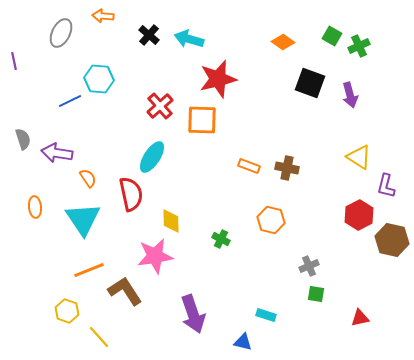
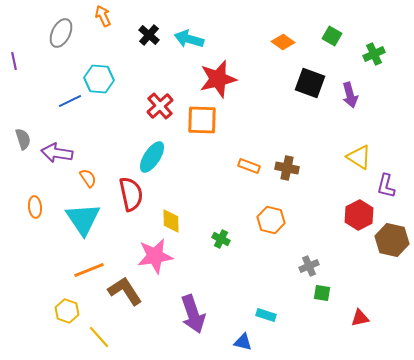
orange arrow at (103, 16): rotated 60 degrees clockwise
green cross at (359, 46): moved 15 px right, 8 px down
green square at (316, 294): moved 6 px right, 1 px up
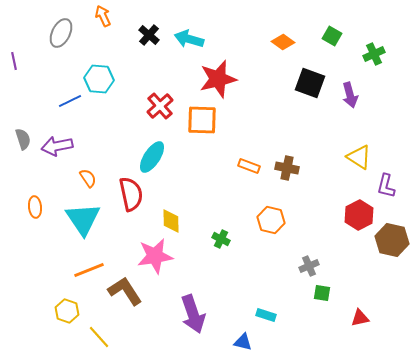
purple arrow at (57, 153): moved 7 px up; rotated 20 degrees counterclockwise
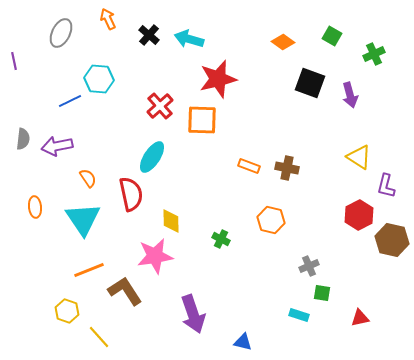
orange arrow at (103, 16): moved 5 px right, 3 px down
gray semicircle at (23, 139): rotated 25 degrees clockwise
cyan rectangle at (266, 315): moved 33 px right
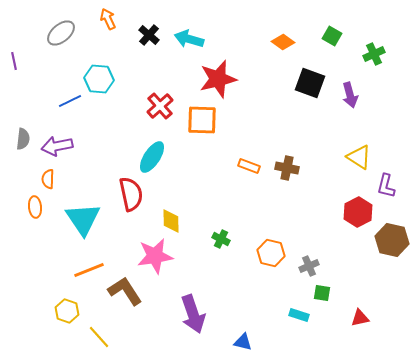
gray ellipse at (61, 33): rotated 24 degrees clockwise
orange semicircle at (88, 178): moved 40 px left, 1 px down; rotated 144 degrees counterclockwise
red hexagon at (359, 215): moved 1 px left, 3 px up
orange hexagon at (271, 220): moved 33 px down
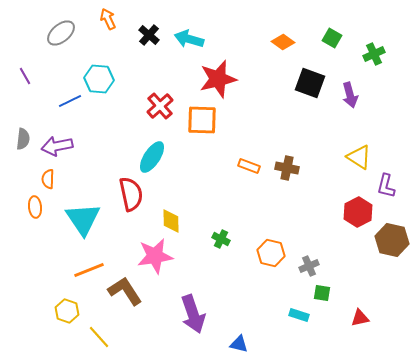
green square at (332, 36): moved 2 px down
purple line at (14, 61): moved 11 px right, 15 px down; rotated 18 degrees counterclockwise
blue triangle at (243, 342): moved 4 px left, 2 px down
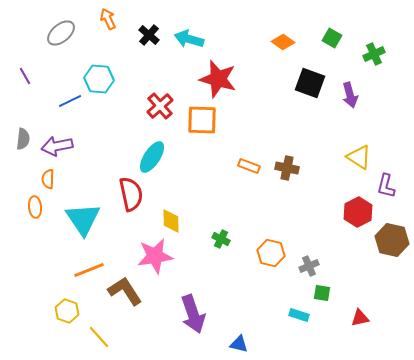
red star at (218, 79): rotated 30 degrees clockwise
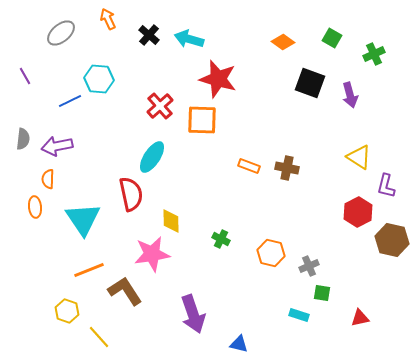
pink star at (155, 256): moved 3 px left, 2 px up
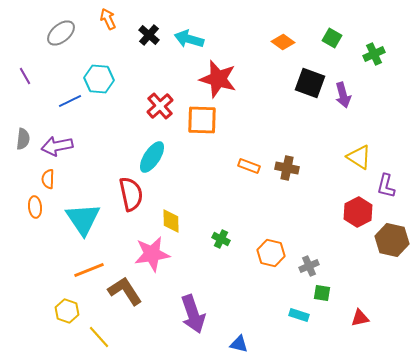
purple arrow at (350, 95): moved 7 px left
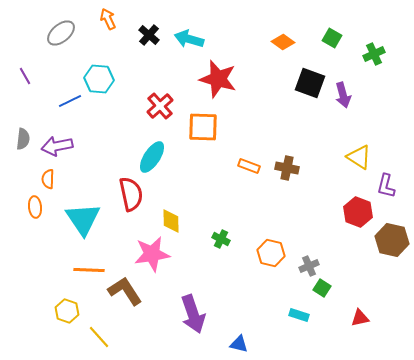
orange square at (202, 120): moved 1 px right, 7 px down
red hexagon at (358, 212): rotated 12 degrees counterclockwise
orange line at (89, 270): rotated 24 degrees clockwise
green square at (322, 293): moved 5 px up; rotated 24 degrees clockwise
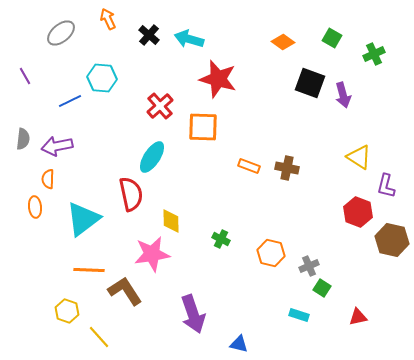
cyan hexagon at (99, 79): moved 3 px right, 1 px up
cyan triangle at (83, 219): rotated 27 degrees clockwise
red triangle at (360, 318): moved 2 px left, 1 px up
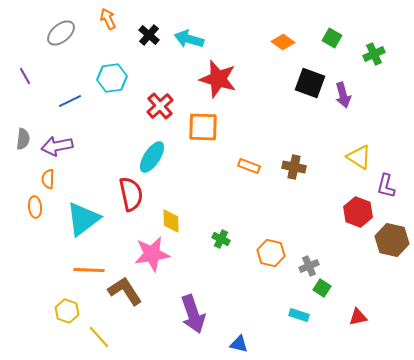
cyan hexagon at (102, 78): moved 10 px right; rotated 12 degrees counterclockwise
brown cross at (287, 168): moved 7 px right, 1 px up
